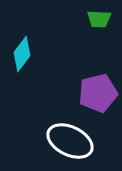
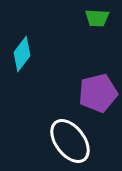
green trapezoid: moved 2 px left, 1 px up
white ellipse: rotated 27 degrees clockwise
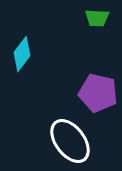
purple pentagon: rotated 27 degrees clockwise
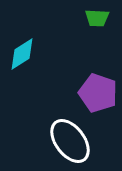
cyan diamond: rotated 20 degrees clockwise
purple pentagon: rotated 6 degrees clockwise
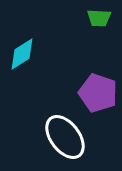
green trapezoid: moved 2 px right
white ellipse: moved 5 px left, 4 px up
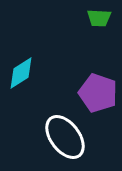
cyan diamond: moved 1 px left, 19 px down
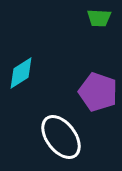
purple pentagon: moved 1 px up
white ellipse: moved 4 px left
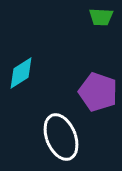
green trapezoid: moved 2 px right, 1 px up
white ellipse: rotated 15 degrees clockwise
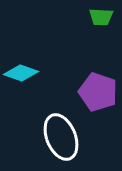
cyan diamond: rotated 52 degrees clockwise
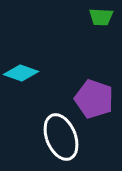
purple pentagon: moved 4 px left, 7 px down
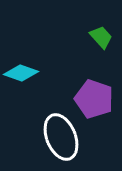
green trapezoid: moved 20 px down; rotated 135 degrees counterclockwise
